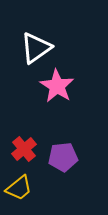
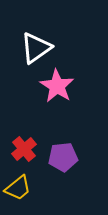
yellow trapezoid: moved 1 px left
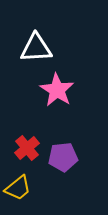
white triangle: rotated 32 degrees clockwise
pink star: moved 4 px down
red cross: moved 3 px right, 1 px up
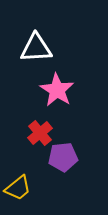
red cross: moved 13 px right, 15 px up
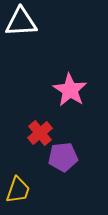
white triangle: moved 15 px left, 26 px up
pink star: moved 13 px right
yellow trapezoid: moved 2 px down; rotated 32 degrees counterclockwise
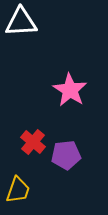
red cross: moved 7 px left, 9 px down; rotated 10 degrees counterclockwise
purple pentagon: moved 3 px right, 2 px up
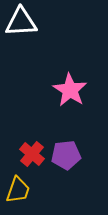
red cross: moved 1 px left, 12 px down
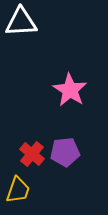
purple pentagon: moved 1 px left, 3 px up
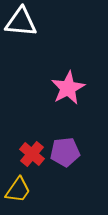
white triangle: rotated 8 degrees clockwise
pink star: moved 2 px left, 2 px up; rotated 12 degrees clockwise
yellow trapezoid: rotated 16 degrees clockwise
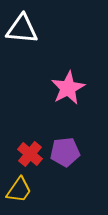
white triangle: moved 1 px right, 7 px down
red cross: moved 2 px left
yellow trapezoid: moved 1 px right
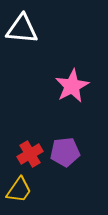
pink star: moved 4 px right, 2 px up
red cross: rotated 20 degrees clockwise
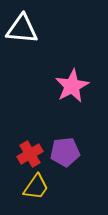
yellow trapezoid: moved 17 px right, 3 px up
